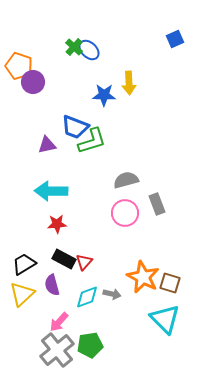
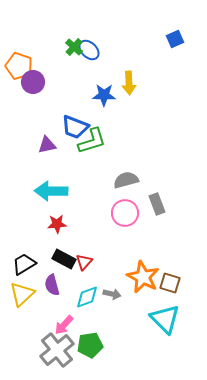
pink arrow: moved 5 px right, 3 px down
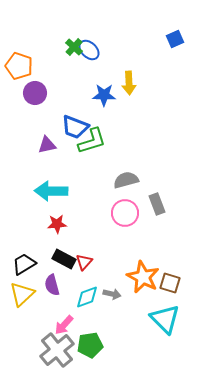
purple circle: moved 2 px right, 11 px down
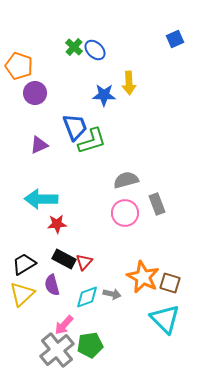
blue ellipse: moved 6 px right
blue trapezoid: rotated 132 degrees counterclockwise
purple triangle: moved 8 px left; rotated 12 degrees counterclockwise
cyan arrow: moved 10 px left, 8 px down
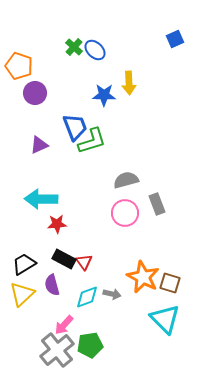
red triangle: rotated 18 degrees counterclockwise
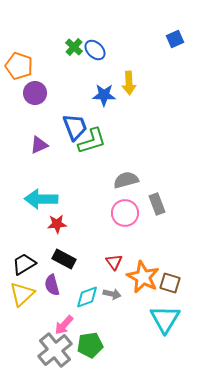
red triangle: moved 30 px right
cyan triangle: rotated 16 degrees clockwise
gray cross: moved 2 px left
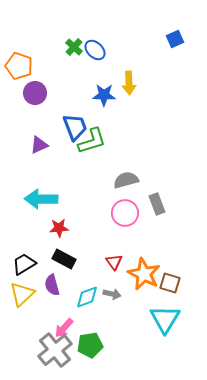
red star: moved 2 px right, 4 px down
orange star: moved 1 px right, 3 px up
pink arrow: moved 3 px down
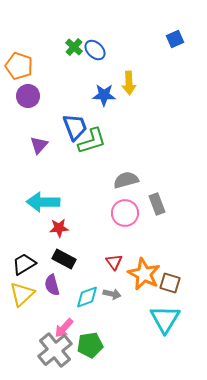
purple circle: moved 7 px left, 3 px down
purple triangle: rotated 24 degrees counterclockwise
cyan arrow: moved 2 px right, 3 px down
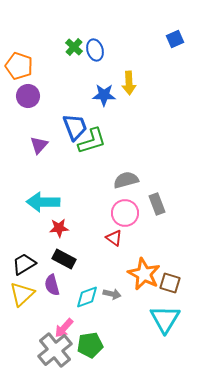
blue ellipse: rotated 30 degrees clockwise
red triangle: moved 24 px up; rotated 18 degrees counterclockwise
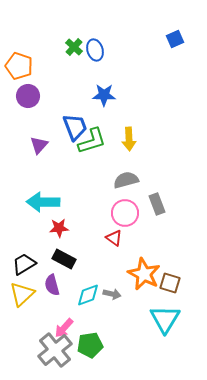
yellow arrow: moved 56 px down
cyan diamond: moved 1 px right, 2 px up
